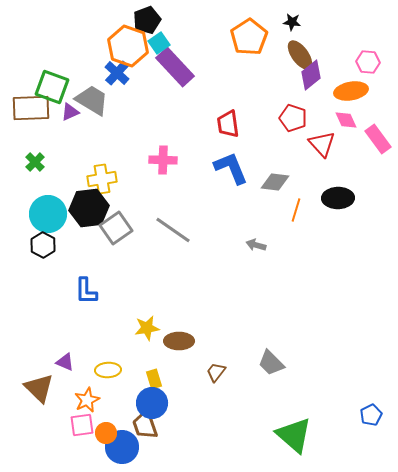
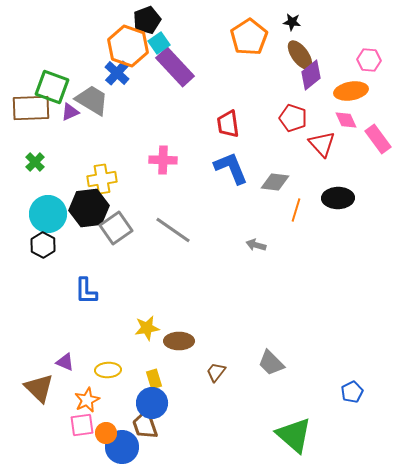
pink hexagon at (368, 62): moved 1 px right, 2 px up
blue pentagon at (371, 415): moved 19 px left, 23 px up
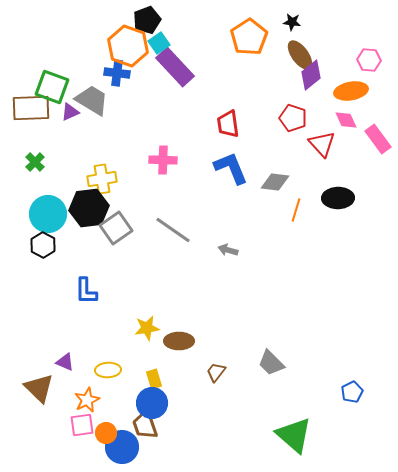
blue cross at (117, 73): rotated 35 degrees counterclockwise
gray arrow at (256, 245): moved 28 px left, 5 px down
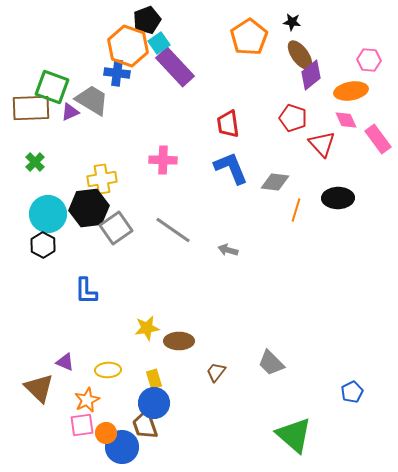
blue circle at (152, 403): moved 2 px right
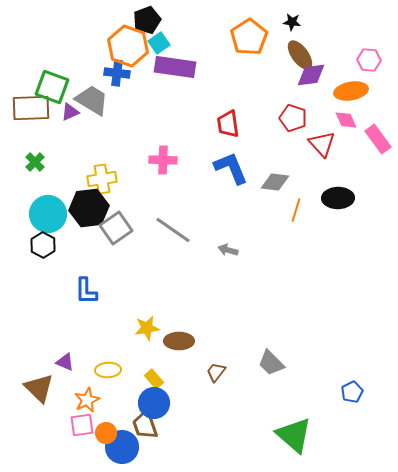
purple rectangle at (175, 67): rotated 39 degrees counterclockwise
purple diamond at (311, 75): rotated 32 degrees clockwise
yellow rectangle at (154, 379): rotated 24 degrees counterclockwise
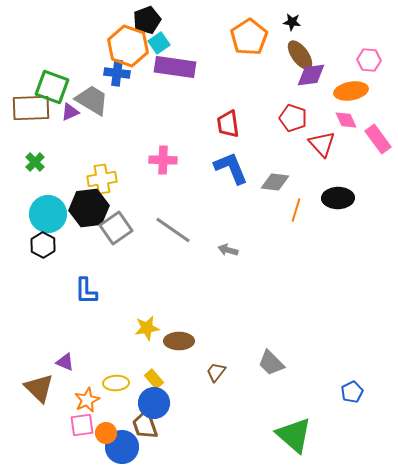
yellow ellipse at (108, 370): moved 8 px right, 13 px down
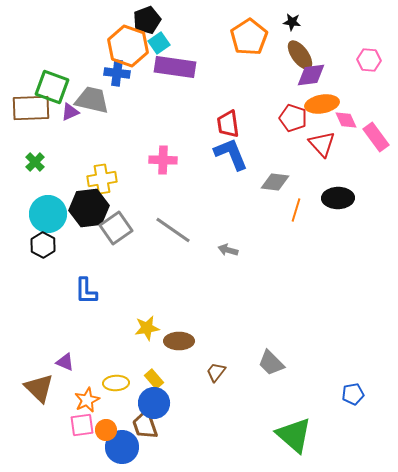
orange ellipse at (351, 91): moved 29 px left, 13 px down
gray trapezoid at (92, 100): rotated 18 degrees counterclockwise
pink rectangle at (378, 139): moved 2 px left, 2 px up
blue L-shape at (231, 168): moved 14 px up
blue pentagon at (352, 392): moved 1 px right, 2 px down; rotated 15 degrees clockwise
orange circle at (106, 433): moved 3 px up
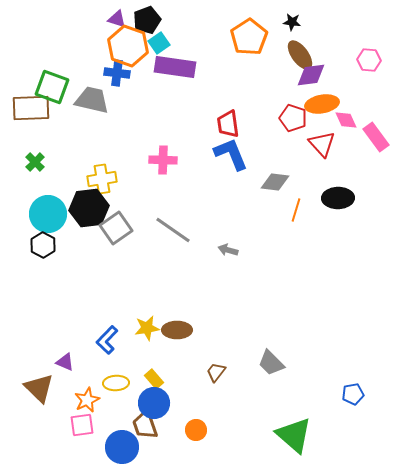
purple triangle at (70, 112): moved 47 px right, 93 px up; rotated 42 degrees clockwise
blue L-shape at (86, 291): moved 21 px right, 49 px down; rotated 44 degrees clockwise
brown ellipse at (179, 341): moved 2 px left, 11 px up
orange circle at (106, 430): moved 90 px right
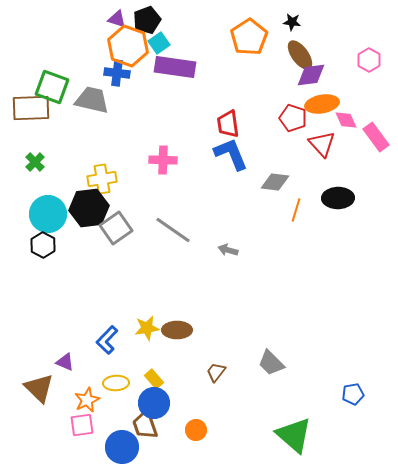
pink hexagon at (369, 60): rotated 25 degrees clockwise
